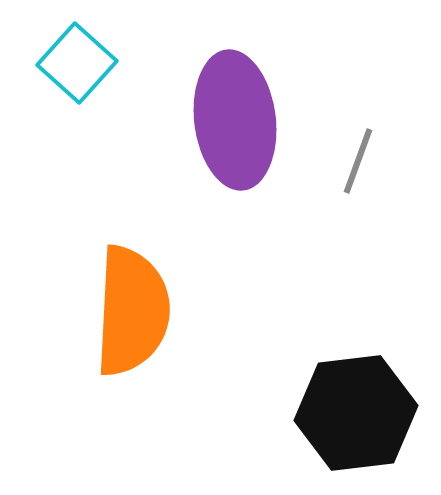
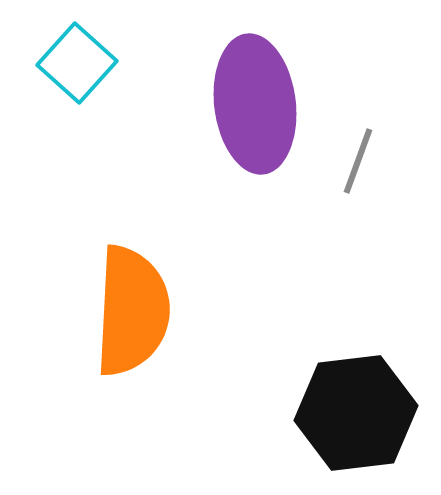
purple ellipse: moved 20 px right, 16 px up
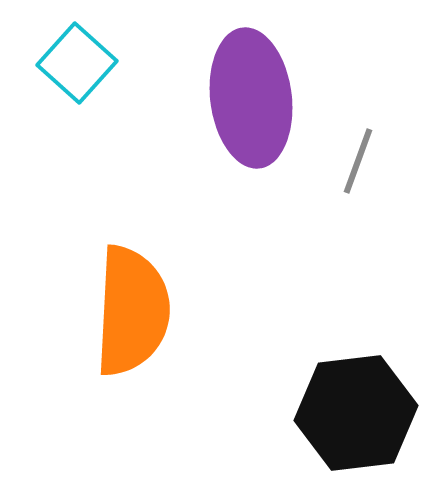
purple ellipse: moved 4 px left, 6 px up
